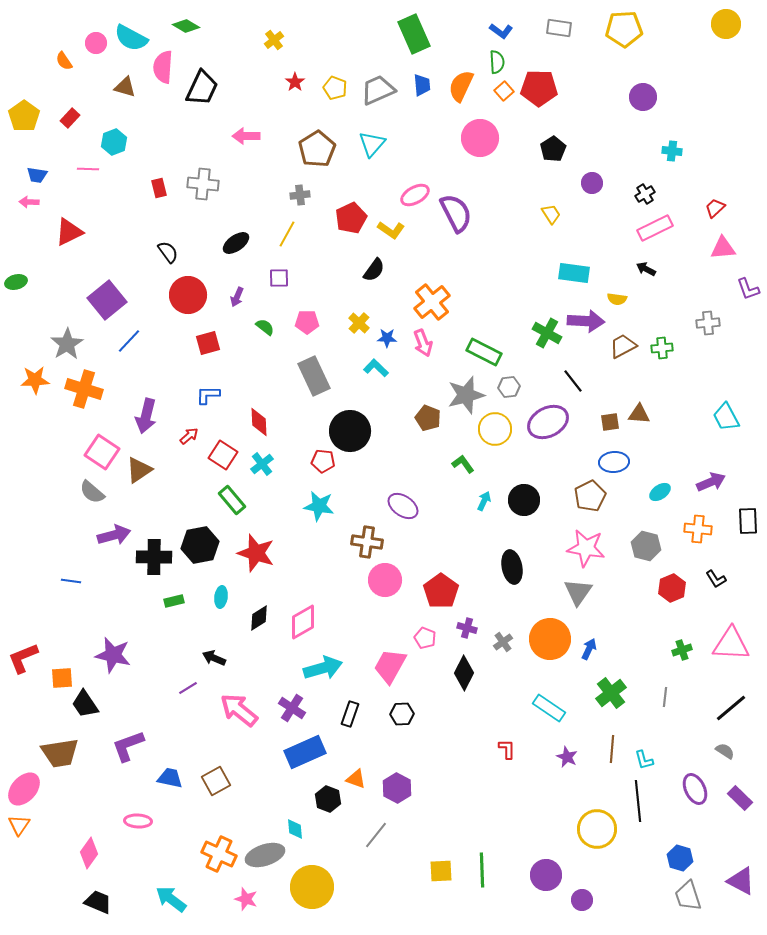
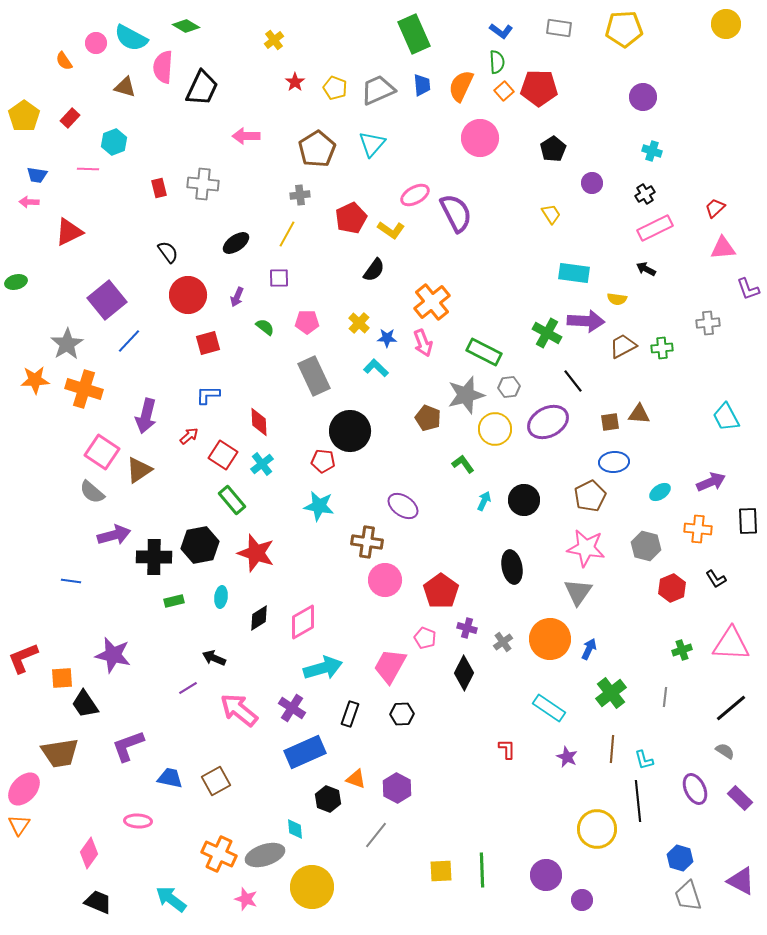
cyan cross at (672, 151): moved 20 px left; rotated 12 degrees clockwise
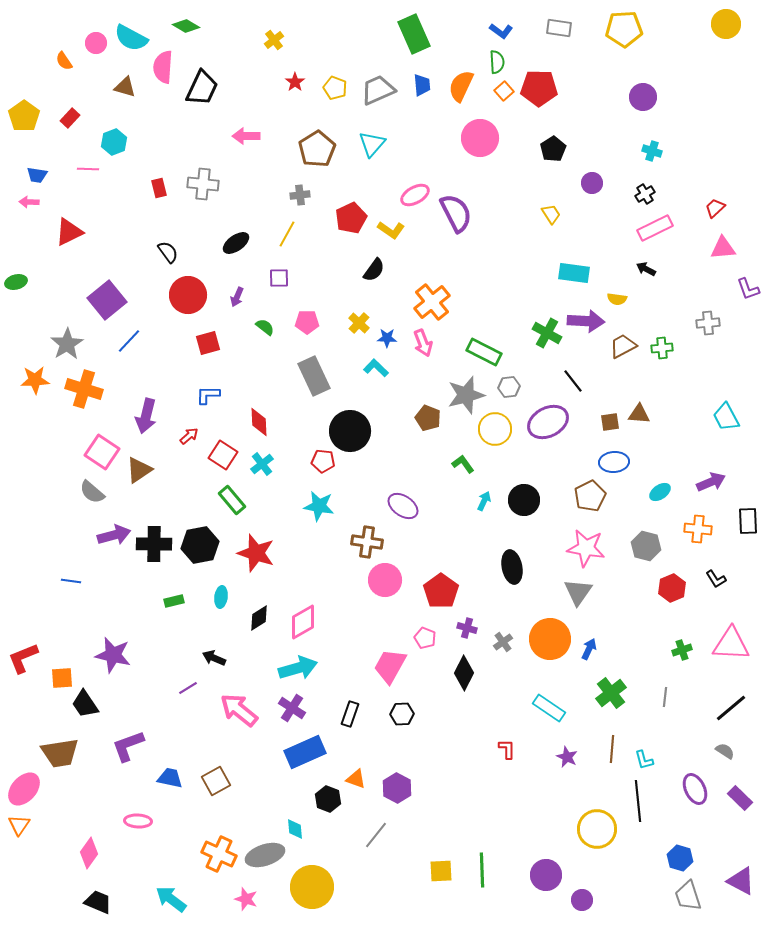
black cross at (154, 557): moved 13 px up
cyan arrow at (323, 668): moved 25 px left
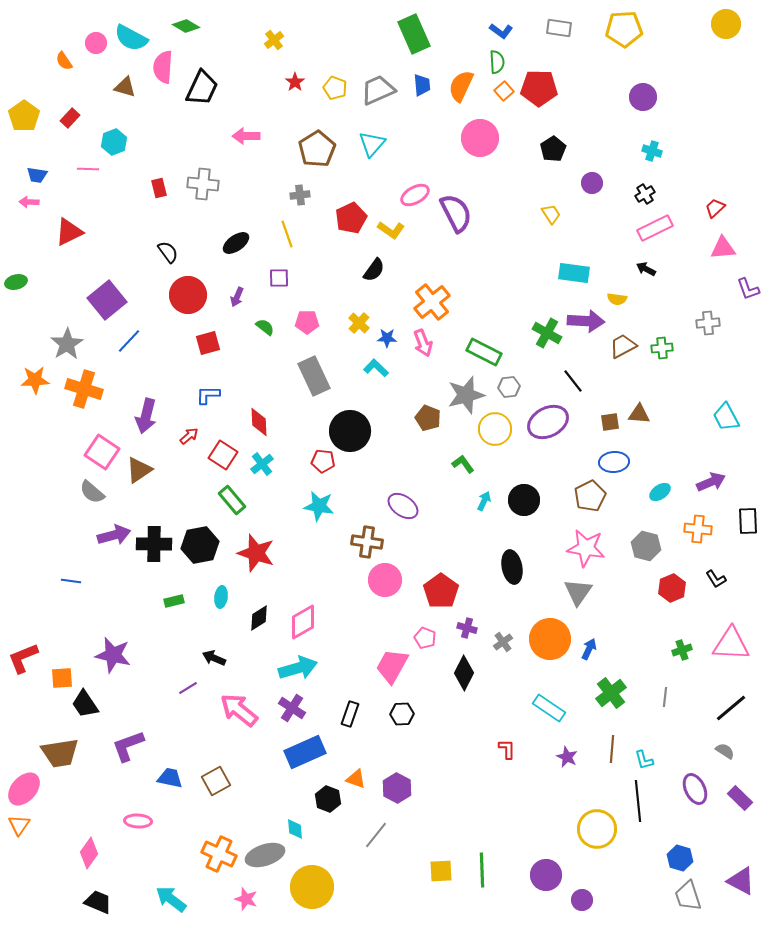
yellow line at (287, 234): rotated 48 degrees counterclockwise
pink trapezoid at (390, 666): moved 2 px right
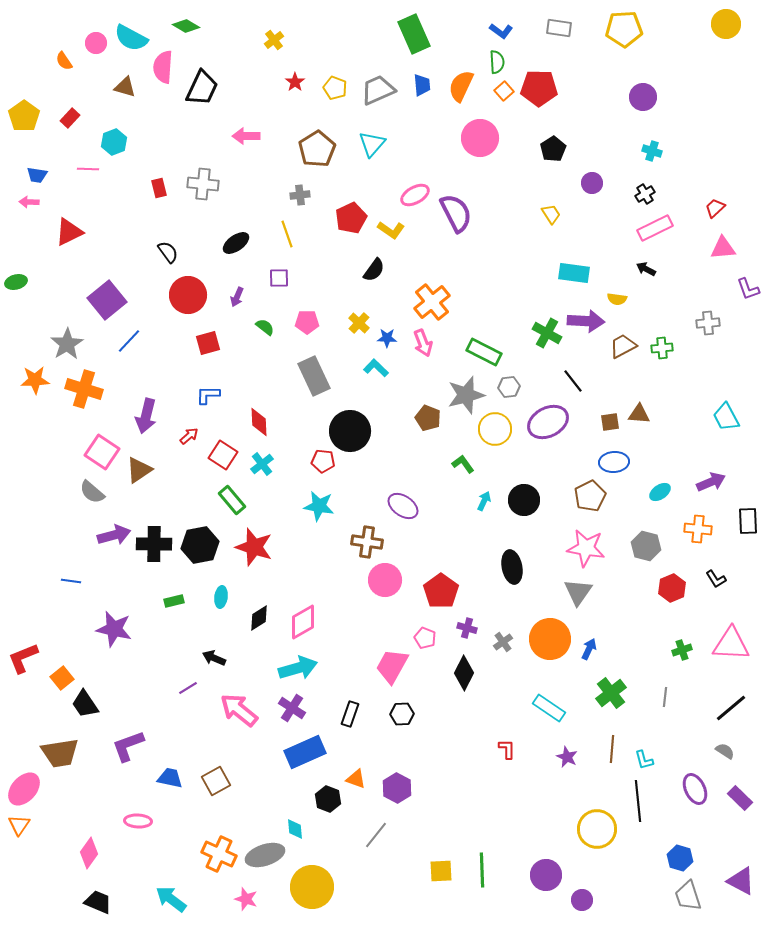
red star at (256, 553): moved 2 px left, 6 px up
purple star at (113, 655): moved 1 px right, 26 px up
orange square at (62, 678): rotated 35 degrees counterclockwise
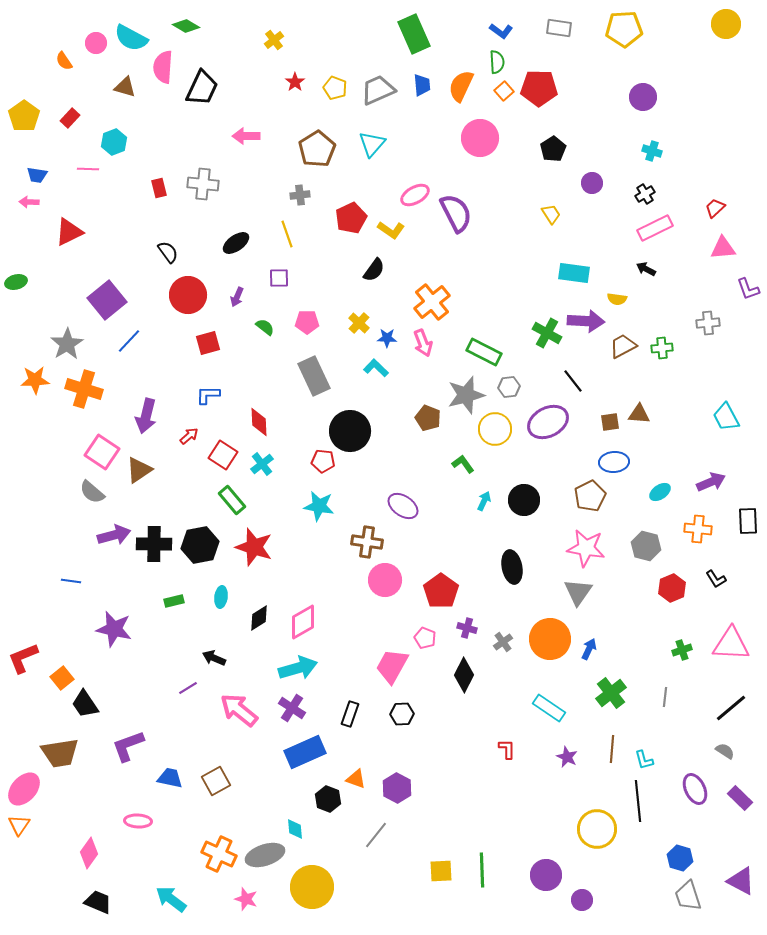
black diamond at (464, 673): moved 2 px down
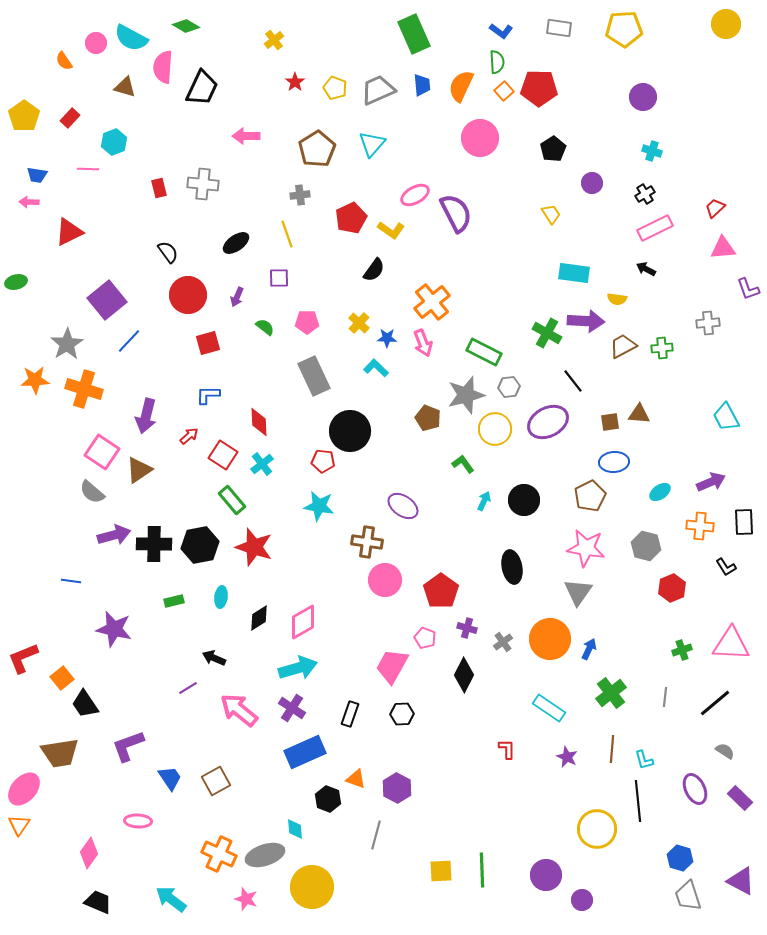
black rectangle at (748, 521): moved 4 px left, 1 px down
orange cross at (698, 529): moved 2 px right, 3 px up
black L-shape at (716, 579): moved 10 px right, 12 px up
black line at (731, 708): moved 16 px left, 5 px up
blue trapezoid at (170, 778): rotated 44 degrees clockwise
gray line at (376, 835): rotated 24 degrees counterclockwise
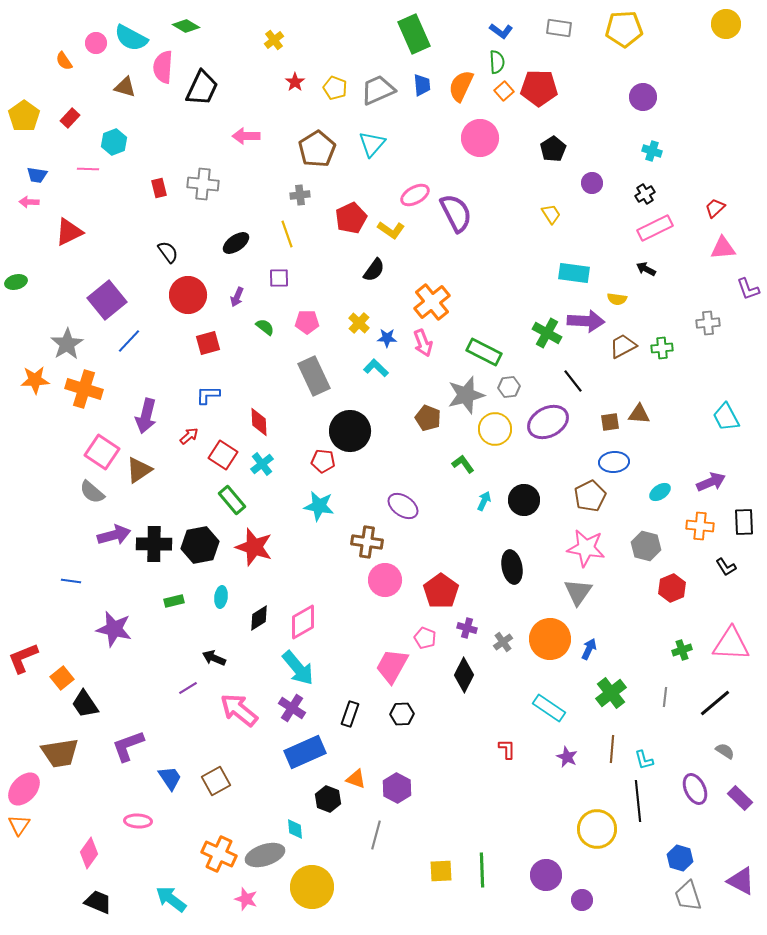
cyan arrow at (298, 668): rotated 66 degrees clockwise
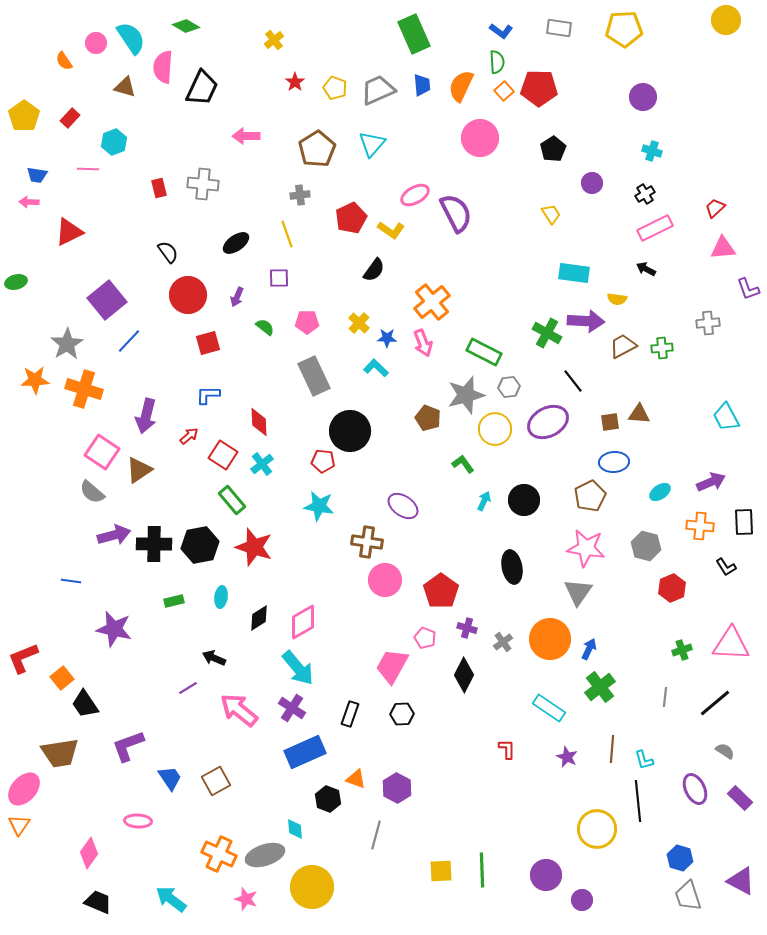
yellow circle at (726, 24): moved 4 px up
cyan semicircle at (131, 38): rotated 152 degrees counterclockwise
green cross at (611, 693): moved 11 px left, 6 px up
